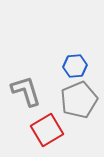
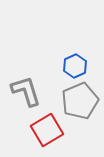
blue hexagon: rotated 20 degrees counterclockwise
gray pentagon: moved 1 px right, 1 px down
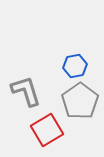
blue hexagon: rotated 15 degrees clockwise
gray pentagon: rotated 12 degrees counterclockwise
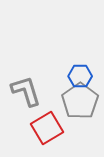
blue hexagon: moved 5 px right, 10 px down; rotated 10 degrees clockwise
red square: moved 2 px up
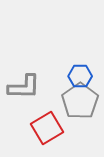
gray L-shape: moved 2 px left, 4 px up; rotated 108 degrees clockwise
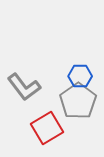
gray L-shape: rotated 52 degrees clockwise
gray pentagon: moved 2 px left
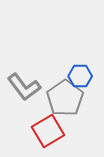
gray pentagon: moved 13 px left, 3 px up
red square: moved 1 px right, 3 px down
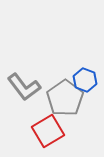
blue hexagon: moved 5 px right, 4 px down; rotated 20 degrees clockwise
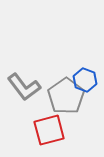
gray pentagon: moved 1 px right, 2 px up
red square: moved 1 px right, 1 px up; rotated 16 degrees clockwise
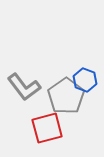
red square: moved 2 px left, 2 px up
